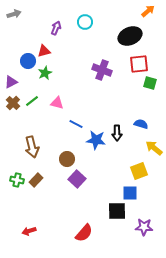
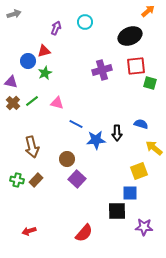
red square: moved 3 px left, 2 px down
purple cross: rotated 36 degrees counterclockwise
purple triangle: rotated 40 degrees clockwise
blue star: rotated 12 degrees counterclockwise
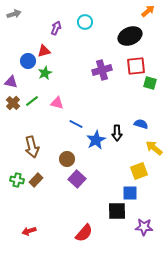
blue star: rotated 24 degrees counterclockwise
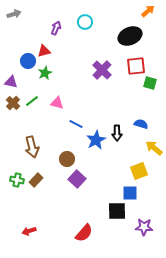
purple cross: rotated 30 degrees counterclockwise
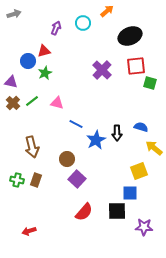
orange arrow: moved 41 px left
cyan circle: moved 2 px left, 1 px down
blue semicircle: moved 3 px down
brown rectangle: rotated 24 degrees counterclockwise
red semicircle: moved 21 px up
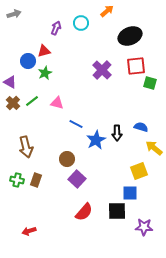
cyan circle: moved 2 px left
purple triangle: moved 1 px left; rotated 16 degrees clockwise
brown arrow: moved 6 px left
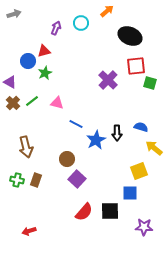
black ellipse: rotated 45 degrees clockwise
purple cross: moved 6 px right, 10 px down
black square: moved 7 px left
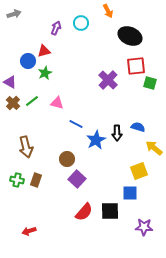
orange arrow: moved 1 px right; rotated 104 degrees clockwise
blue semicircle: moved 3 px left
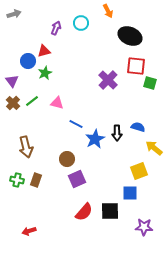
red square: rotated 12 degrees clockwise
purple triangle: moved 2 px right, 1 px up; rotated 24 degrees clockwise
blue star: moved 1 px left, 1 px up
purple square: rotated 24 degrees clockwise
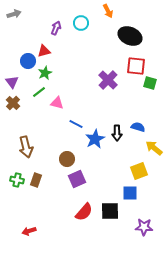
purple triangle: moved 1 px down
green line: moved 7 px right, 9 px up
